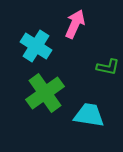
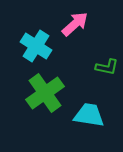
pink arrow: rotated 24 degrees clockwise
green L-shape: moved 1 px left
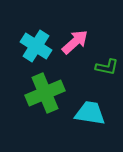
pink arrow: moved 18 px down
green cross: rotated 12 degrees clockwise
cyan trapezoid: moved 1 px right, 2 px up
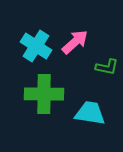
green cross: moved 1 px left, 1 px down; rotated 24 degrees clockwise
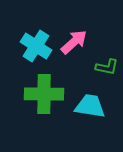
pink arrow: moved 1 px left
cyan trapezoid: moved 7 px up
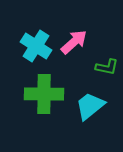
cyan trapezoid: rotated 48 degrees counterclockwise
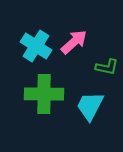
cyan trapezoid: rotated 24 degrees counterclockwise
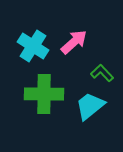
cyan cross: moved 3 px left
green L-shape: moved 5 px left, 6 px down; rotated 145 degrees counterclockwise
cyan trapezoid: rotated 24 degrees clockwise
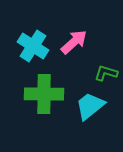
green L-shape: moved 4 px right; rotated 30 degrees counterclockwise
